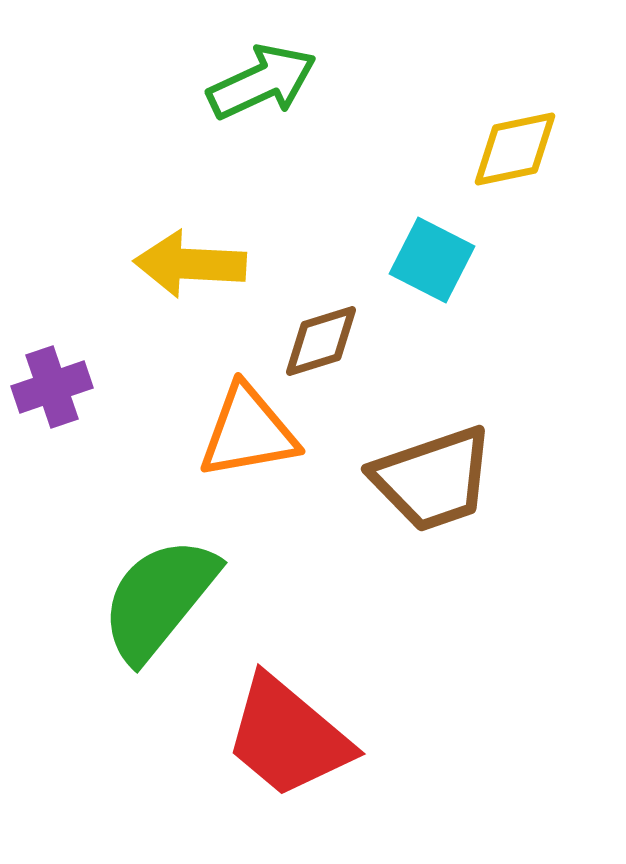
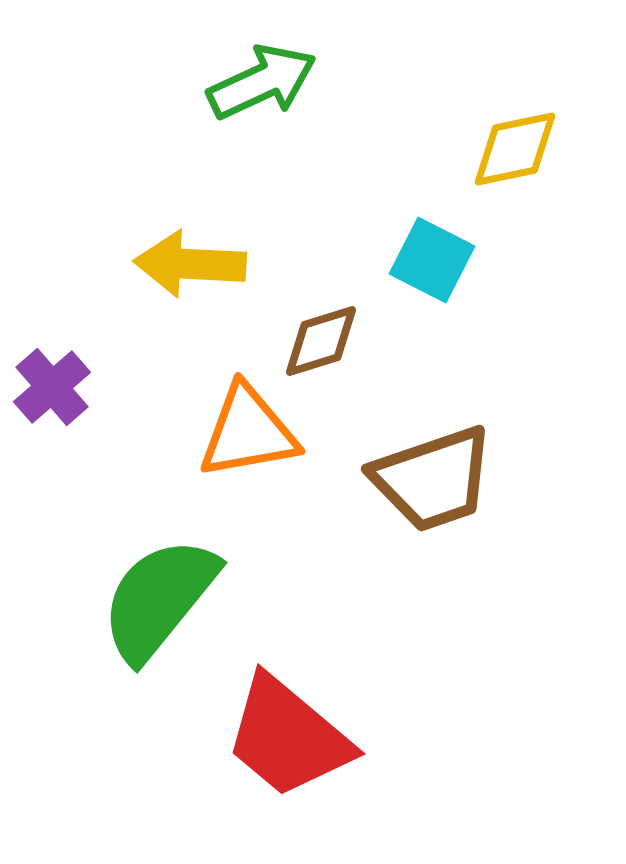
purple cross: rotated 22 degrees counterclockwise
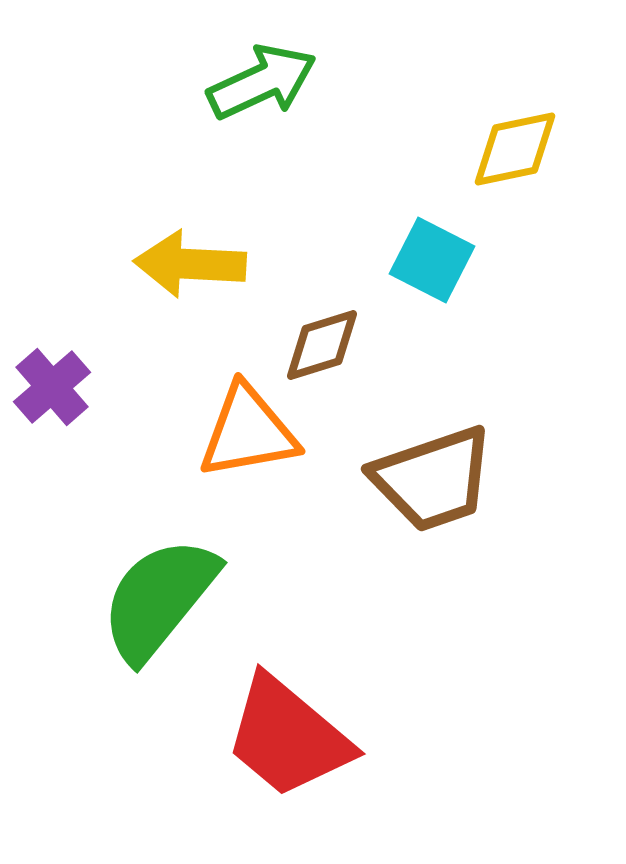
brown diamond: moved 1 px right, 4 px down
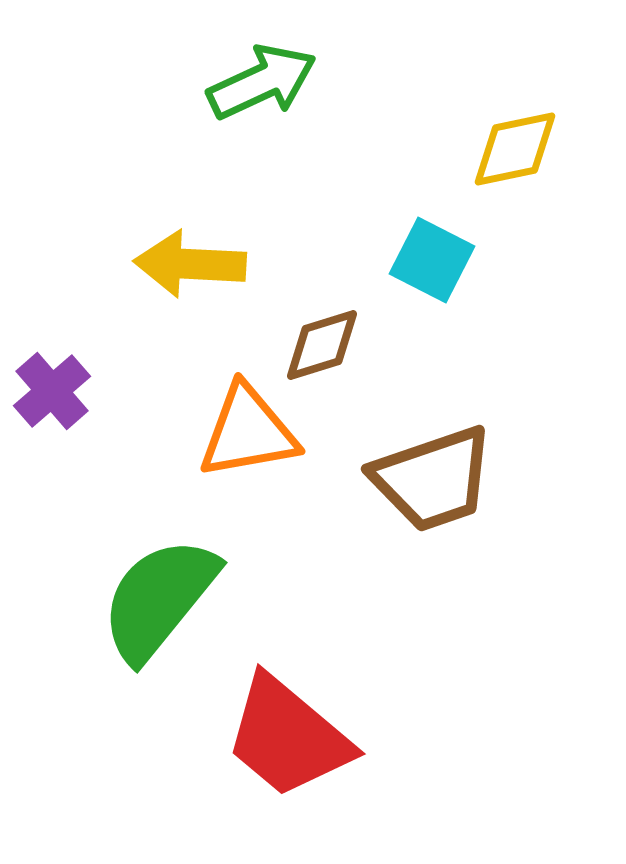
purple cross: moved 4 px down
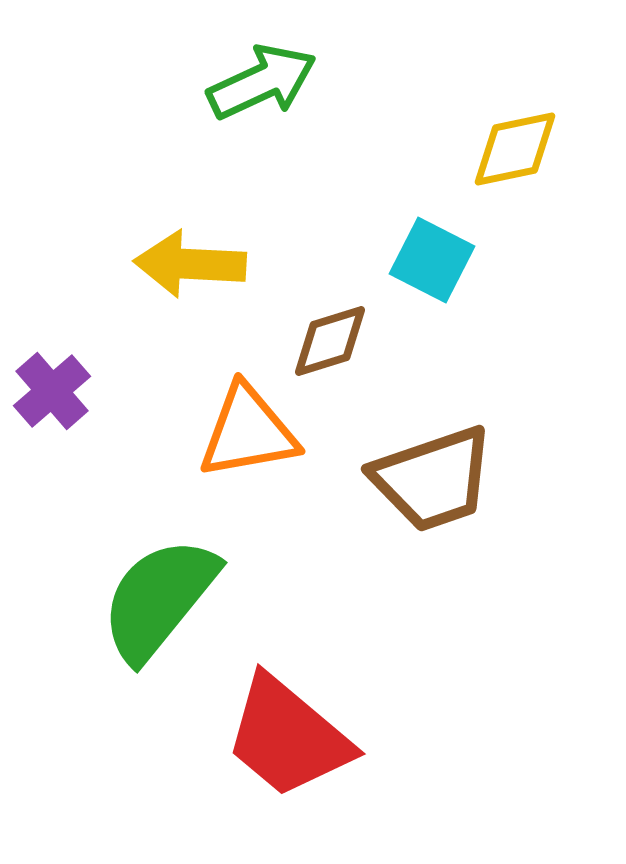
brown diamond: moved 8 px right, 4 px up
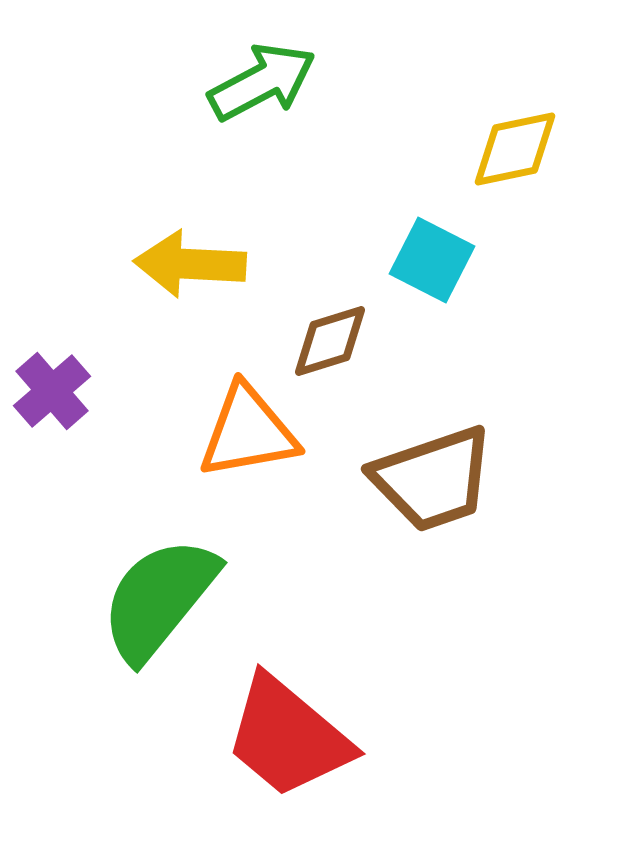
green arrow: rotated 3 degrees counterclockwise
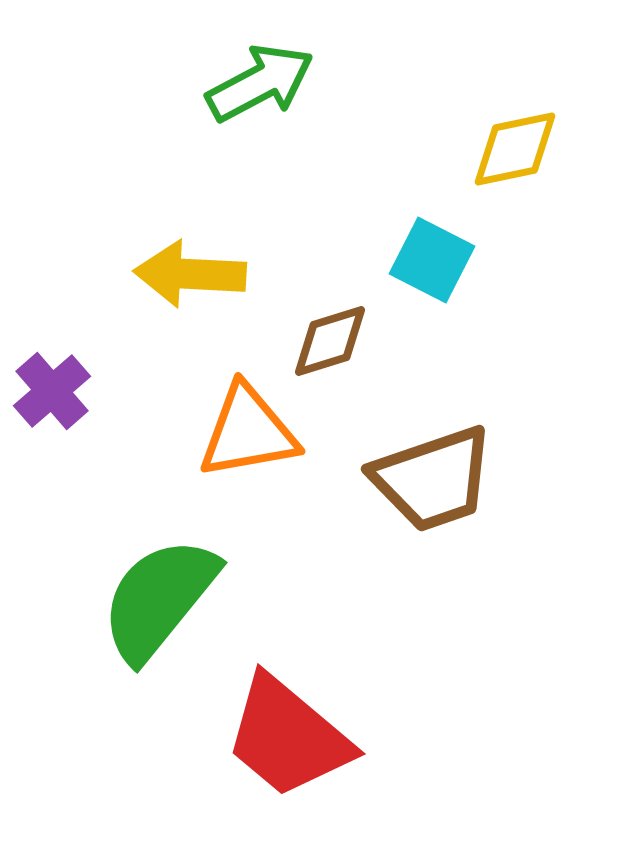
green arrow: moved 2 px left, 1 px down
yellow arrow: moved 10 px down
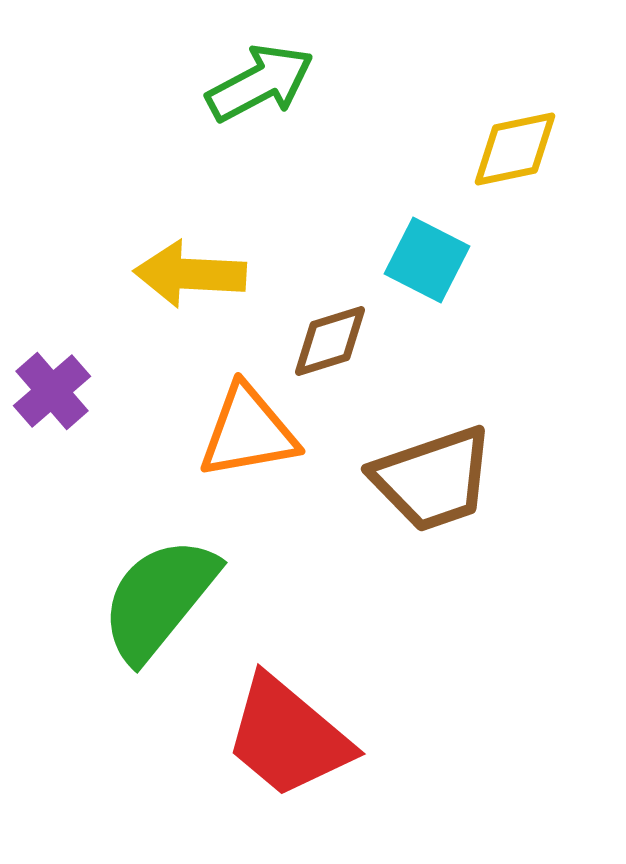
cyan square: moved 5 px left
